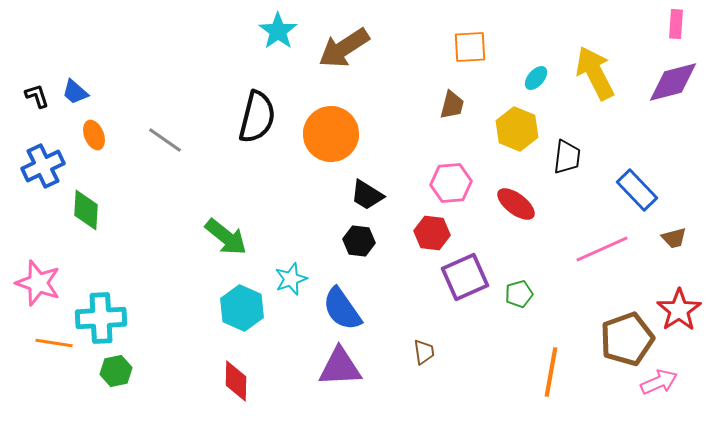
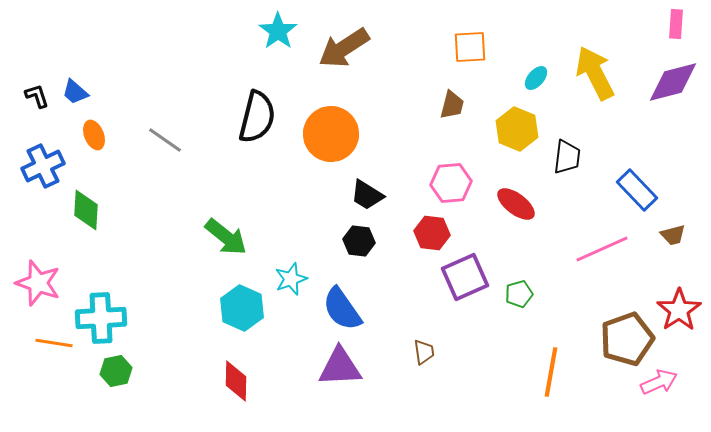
brown trapezoid at (674, 238): moved 1 px left, 3 px up
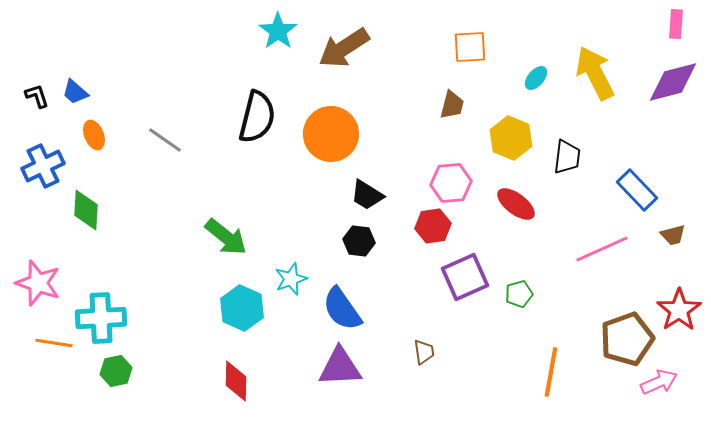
yellow hexagon at (517, 129): moved 6 px left, 9 px down
red hexagon at (432, 233): moved 1 px right, 7 px up; rotated 16 degrees counterclockwise
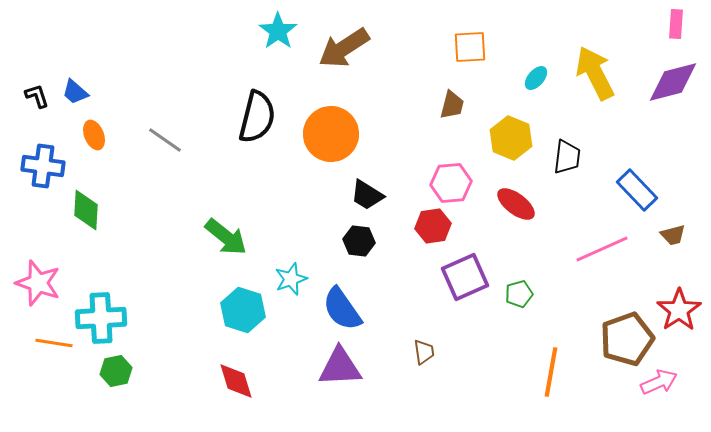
blue cross at (43, 166): rotated 33 degrees clockwise
cyan hexagon at (242, 308): moved 1 px right, 2 px down; rotated 6 degrees counterclockwise
red diamond at (236, 381): rotated 18 degrees counterclockwise
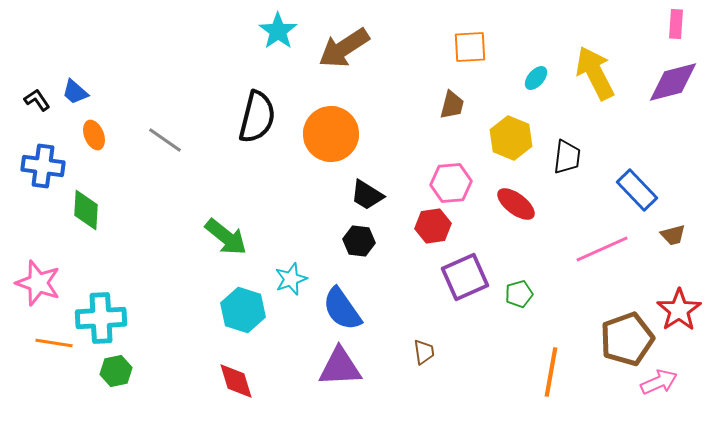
black L-shape at (37, 96): moved 4 px down; rotated 16 degrees counterclockwise
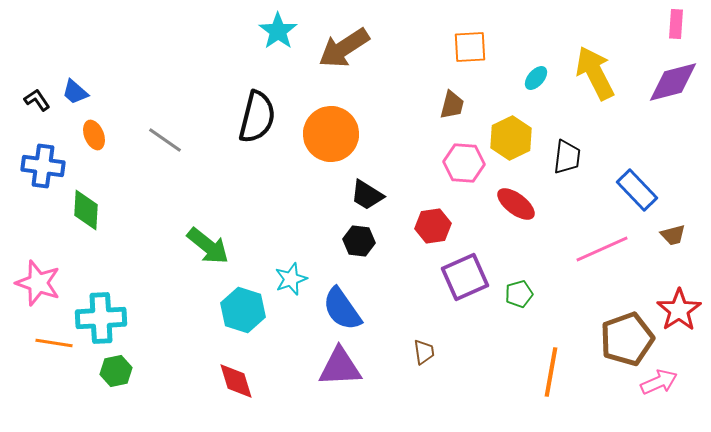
yellow hexagon at (511, 138): rotated 12 degrees clockwise
pink hexagon at (451, 183): moved 13 px right, 20 px up; rotated 9 degrees clockwise
green arrow at (226, 237): moved 18 px left, 9 px down
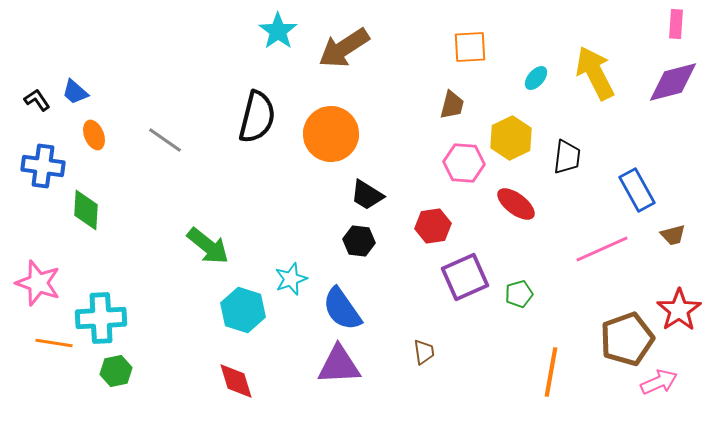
blue rectangle at (637, 190): rotated 15 degrees clockwise
purple triangle at (340, 367): moved 1 px left, 2 px up
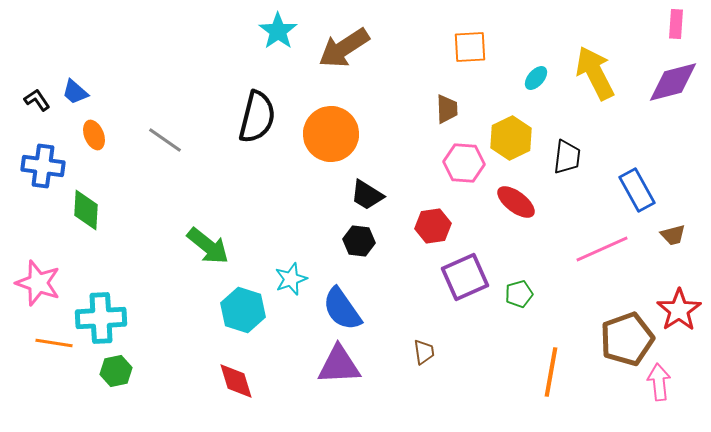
brown trapezoid at (452, 105): moved 5 px left, 4 px down; rotated 16 degrees counterclockwise
red ellipse at (516, 204): moved 2 px up
pink arrow at (659, 382): rotated 72 degrees counterclockwise
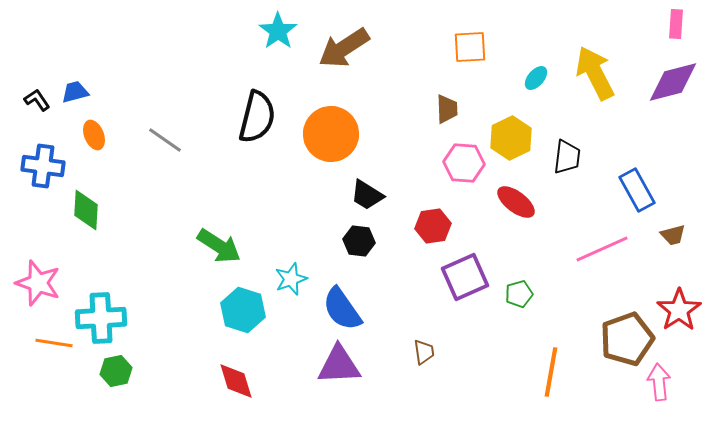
blue trapezoid at (75, 92): rotated 124 degrees clockwise
green arrow at (208, 246): moved 11 px right; rotated 6 degrees counterclockwise
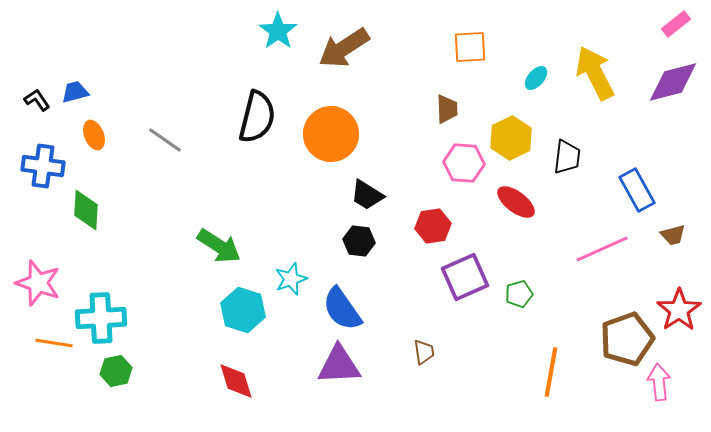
pink rectangle at (676, 24): rotated 48 degrees clockwise
